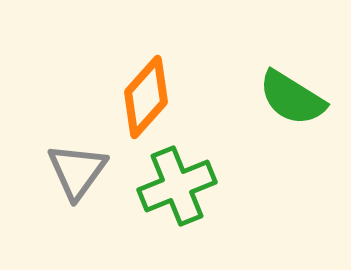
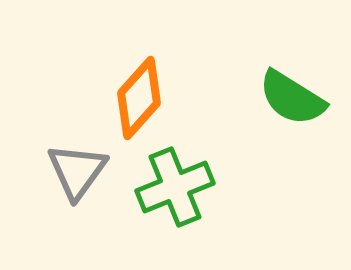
orange diamond: moved 7 px left, 1 px down
green cross: moved 2 px left, 1 px down
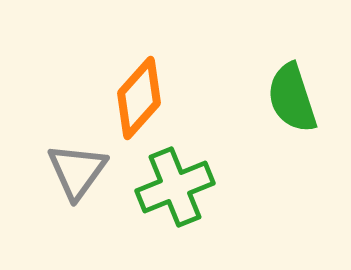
green semicircle: rotated 40 degrees clockwise
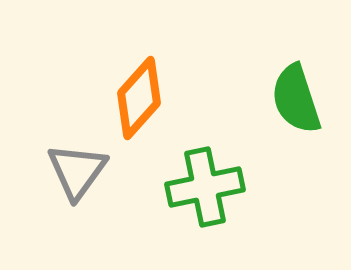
green semicircle: moved 4 px right, 1 px down
green cross: moved 30 px right; rotated 10 degrees clockwise
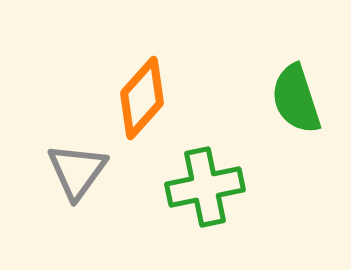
orange diamond: moved 3 px right
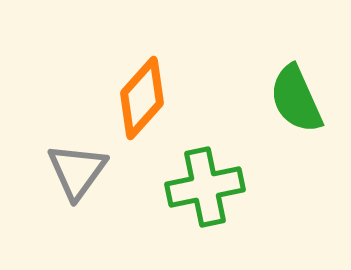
green semicircle: rotated 6 degrees counterclockwise
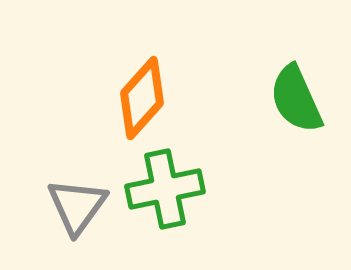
gray triangle: moved 35 px down
green cross: moved 40 px left, 2 px down
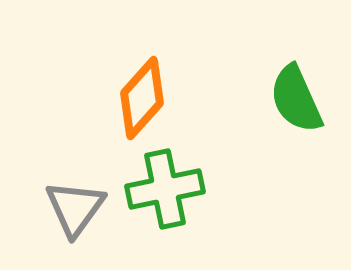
gray triangle: moved 2 px left, 2 px down
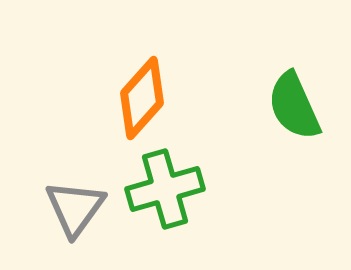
green semicircle: moved 2 px left, 7 px down
green cross: rotated 4 degrees counterclockwise
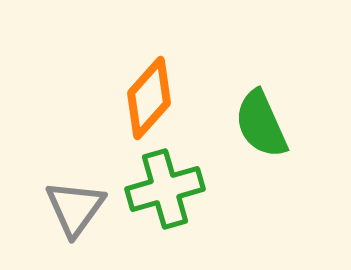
orange diamond: moved 7 px right
green semicircle: moved 33 px left, 18 px down
